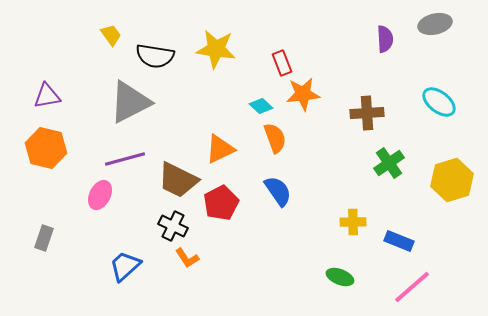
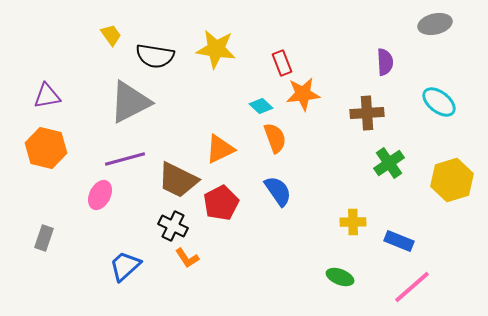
purple semicircle: moved 23 px down
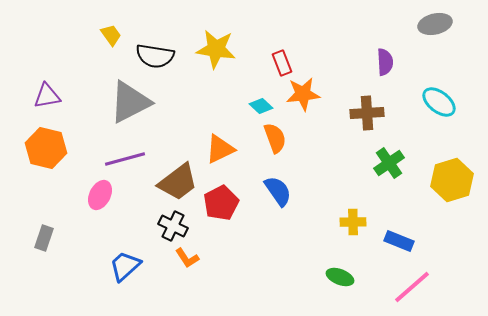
brown trapezoid: moved 2 px down; rotated 63 degrees counterclockwise
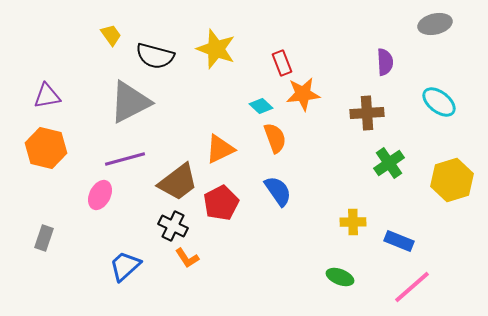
yellow star: rotated 12 degrees clockwise
black semicircle: rotated 6 degrees clockwise
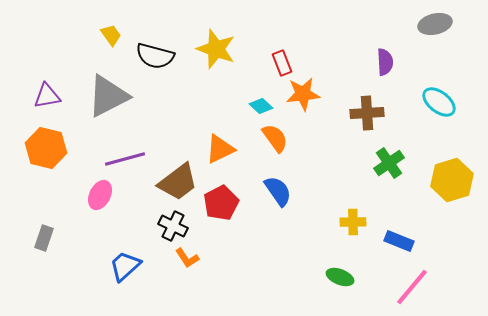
gray triangle: moved 22 px left, 6 px up
orange semicircle: rotated 16 degrees counterclockwise
pink line: rotated 9 degrees counterclockwise
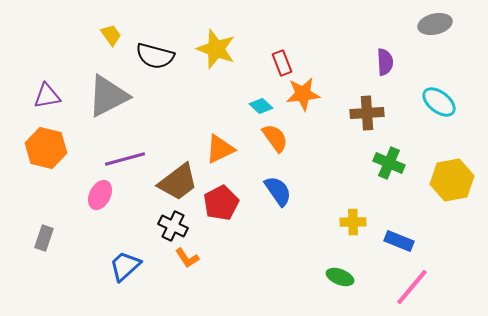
green cross: rotated 32 degrees counterclockwise
yellow hexagon: rotated 6 degrees clockwise
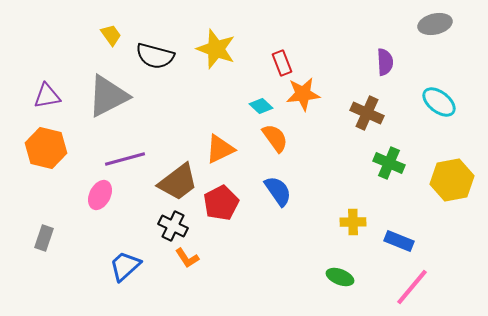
brown cross: rotated 28 degrees clockwise
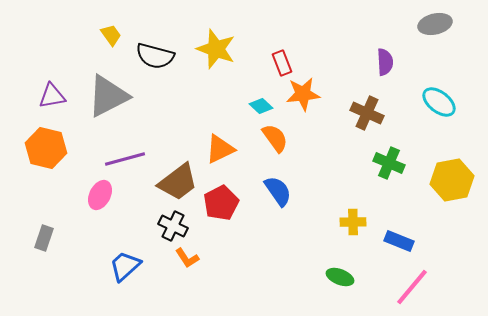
purple triangle: moved 5 px right
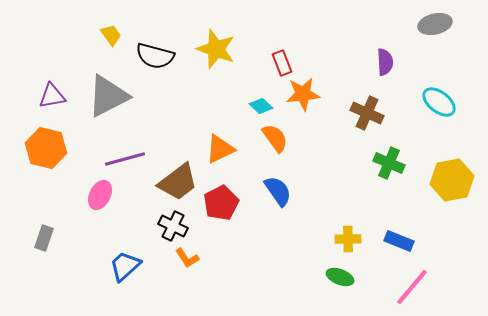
yellow cross: moved 5 px left, 17 px down
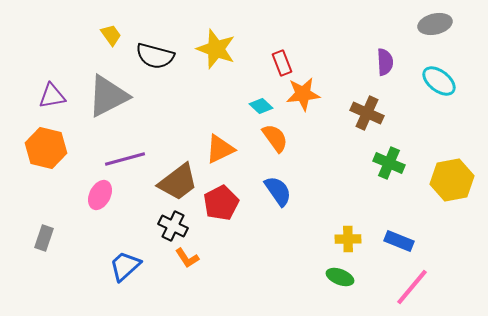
cyan ellipse: moved 21 px up
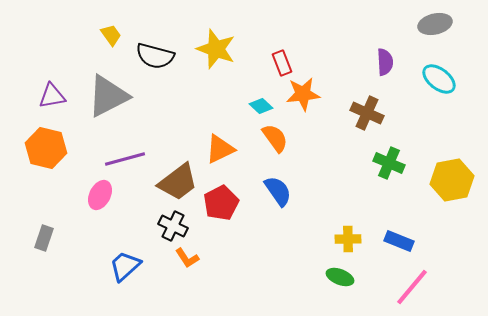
cyan ellipse: moved 2 px up
